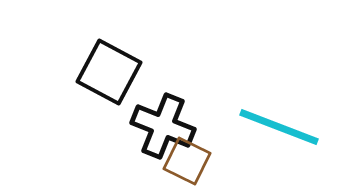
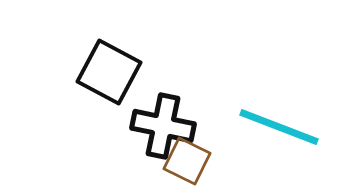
black cross: rotated 10 degrees counterclockwise
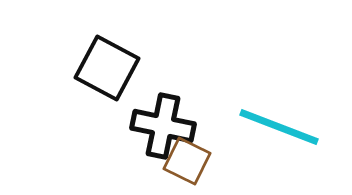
black square: moved 2 px left, 4 px up
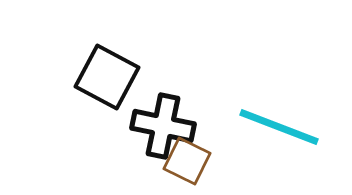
black square: moved 9 px down
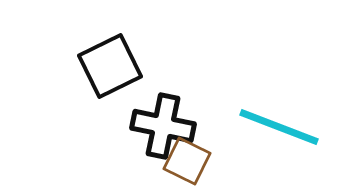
black square: moved 3 px right, 11 px up; rotated 36 degrees clockwise
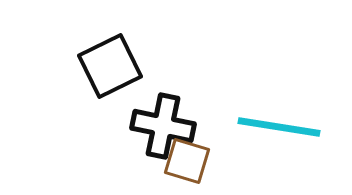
cyan line: rotated 12 degrees counterclockwise
brown square: rotated 9 degrees counterclockwise
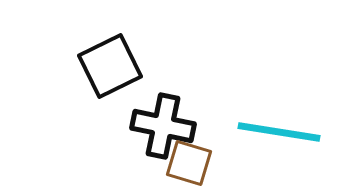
cyan line: moved 5 px down
brown square: moved 2 px right, 2 px down
